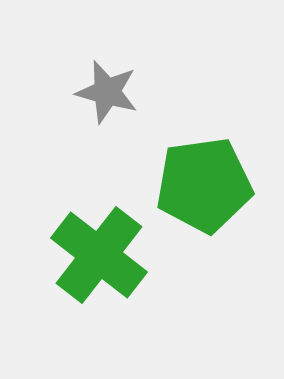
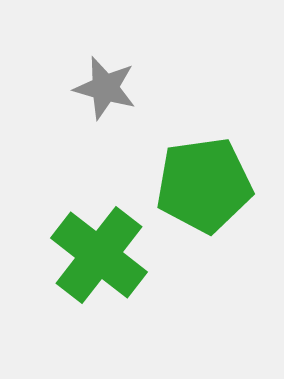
gray star: moved 2 px left, 4 px up
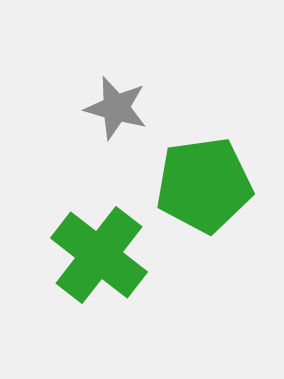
gray star: moved 11 px right, 20 px down
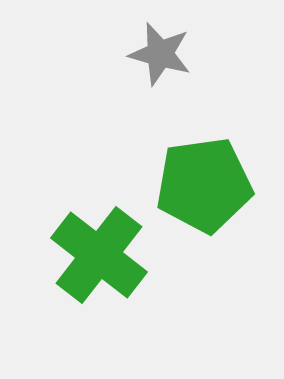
gray star: moved 44 px right, 54 px up
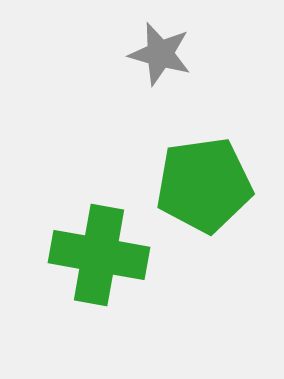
green cross: rotated 28 degrees counterclockwise
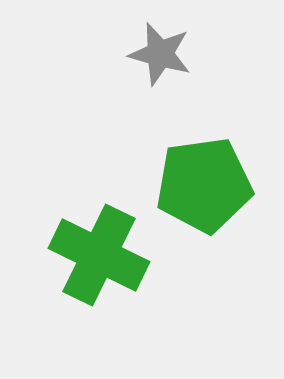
green cross: rotated 16 degrees clockwise
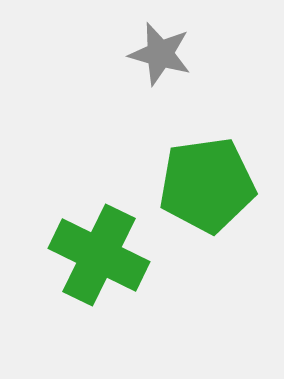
green pentagon: moved 3 px right
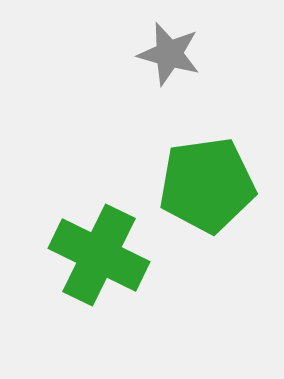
gray star: moved 9 px right
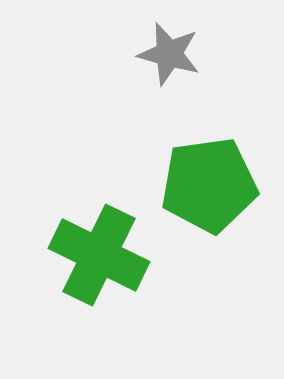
green pentagon: moved 2 px right
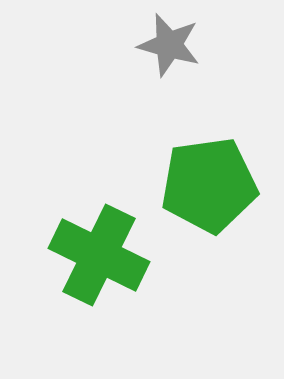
gray star: moved 9 px up
